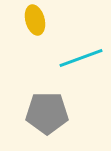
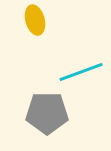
cyan line: moved 14 px down
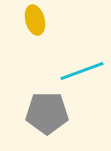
cyan line: moved 1 px right, 1 px up
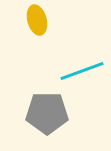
yellow ellipse: moved 2 px right
